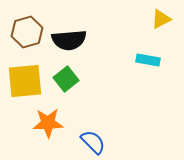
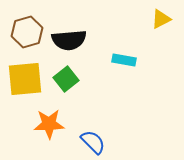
cyan rectangle: moved 24 px left
yellow square: moved 2 px up
orange star: moved 1 px right, 1 px down
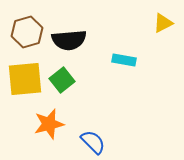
yellow triangle: moved 2 px right, 4 px down
green square: moved 4 px left, 1 px down
orange star: rotated 12 degrees counterclockwise
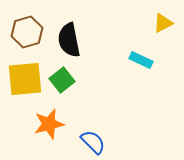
black semicircle: rotated 84 degrees clockwise
cyan rectangle: moved 17 px right; rotated 15 degrees clockwise
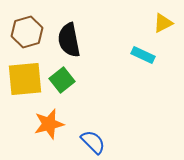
cyan rectangle: moved 2 px right, 5 px up
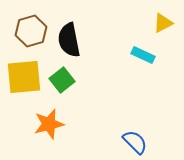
brown hexagon: moved 4 px right, 1 px up
yellow square: moved 1 px left, 2 px up
blue semicircle: moved 42 px right
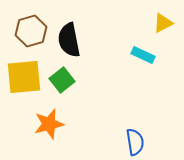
blue semicircle: rotated 36 degrees clockwise
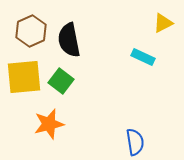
brown hexagon: rotated 8 degrees counterclockwise
cyan rectangle: moved 2 px down
green square: moved 1 px left, 1 px down; rotated 15 degrees counterclockwise
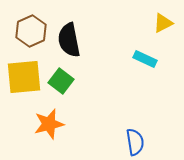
cyan rectangle: moved 2 px right, 2 px down
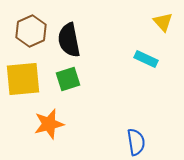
yellow triangle: moved 1 px up; rotated 45 degrees counterclockwise
cyan rectangle: moved 1 px right
yellow square: moved 1 px left, 2 px down
green square: moved 7 px right, 2 px up; rotated 35 degrees clockwise
blue semicircle: moved 1 px right
